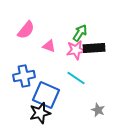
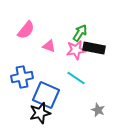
black rectangle: rotated 15 degrees clockwise
blue cross: moved 2 px left, 1 px down
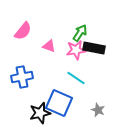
pink semicircle: moved 3 px left, 1 px down
blue square: moved 13 px right, 8 px down
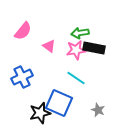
green arrow: rotated 132 degrees counterclockwise
pink triangle: rotated 16 degrees clockwise
blue cross: rotated 15 degrees counterclockwise
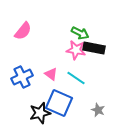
green arrow: rotated 144 degrees counterclockwise
pink triangle: moved 2 px right, 28 px down
pink star: rotated 18 degrees clockwise
